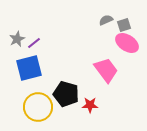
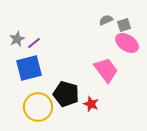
red star: moved 1 px right, 1 px up; rotated 21 degrees clockwise
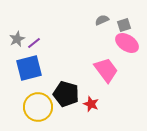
gray semicircle: moved 4 px left
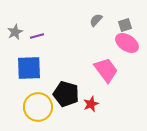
gray semicircle: moved 6 px left; rotated 24 degrees counterclockwise
gray square: moved 1 px right
gray star: moved 2 px left, 7 px up
purple line: moved 3 px right, 7 px up; rotated 24 degrees clockwise
blue square: rotated 12 degrees clockwise
red star: rotated 28 degrees clockwise
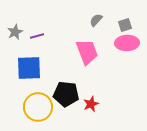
pink ellipse: rotated 35 degrees counterclockwise
pink trapezoid: moved 19 px left, 18 px up; rotated 16 degrees clockwise
black pentagon: rotated 10 degrees counterclockwise
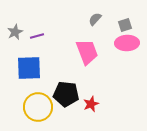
gray semicircle: moved 1 px left, 1 px up
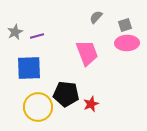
gray semicircle: moved 1 px right, 2 px up
pink trapezoid: moved 1 px down
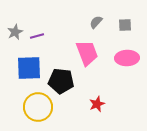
gray semicircle: moved 5 px down
gray square: rotated 16 degrees clockwise
pink ellipse: moved 15 px down
black pentagon: moved 5 px left, 13 px up
red star: moved 6 px right
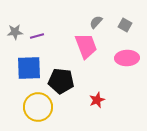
gray square: rotated 32 degrees clockwise
gray star: rotated 21 degrees clockwise
pink trapezoid: moved 1 px left, 7 px up
red star: moved 4 px up
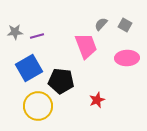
gray semicircle: moved 5 px right, 2 px down
blue square: rotated 28 degrees counterclockwise
yellow circle: moved 1 px up
